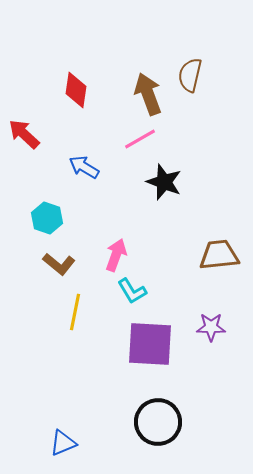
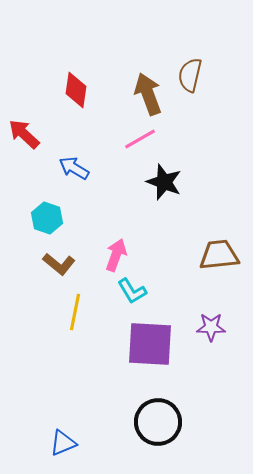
blue arrow: moved 10 px left, 1 px down
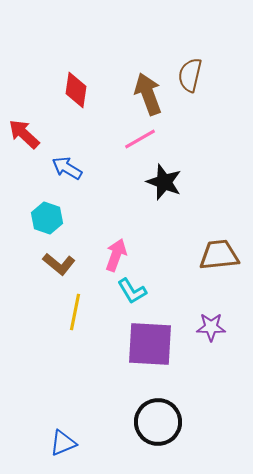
blue arrow: moved 7 px left
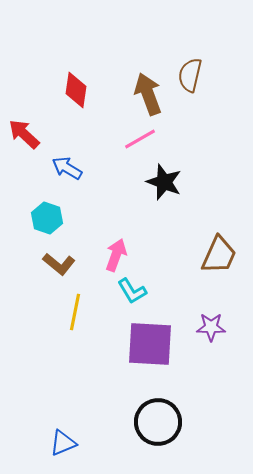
brown trapezoid: rotated 120 degrees clockwise
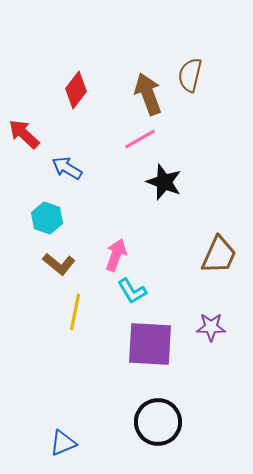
red diamond: rotated 30 degrees clockwise
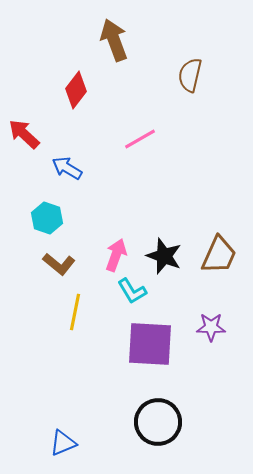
brown arrow: moved 34 px left, 54 px up
black star: moved 74 px down
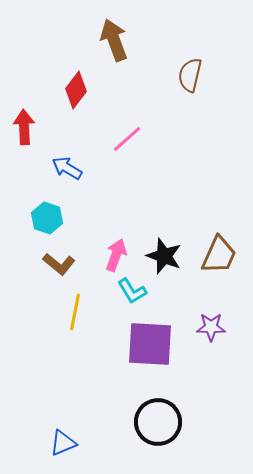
red arrow: moved 7 px up; rotated 44 degrees clockwise
pink line: moved 13 px left; rotated 12 degrees counterclockwise
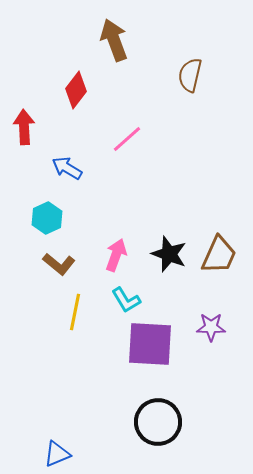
cyan hexagon: rotated 16 degrees clockwise
black star: moved 5 px right, 2 px up
cyan L-shape: moved 6 px left, 9 px down
blue triangle: moved 6 px left, 11 px down
